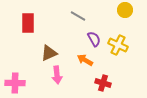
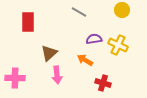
yellow circle: moved 3 px left
gray line: moved 1 px right, 4 px up
red rectangle: moved 1 px up
purple semicircle: rotated 70 degrees counterclockwise
brown triangle: rotated 18 degrees counterclockwise
pink cross: moved 5 px up
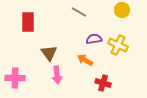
brown triangle: rotated 24 degrees counterclockwise
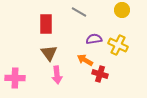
red rectangle: moved 18 px right, 2 px down
red cross: moved 3 px left, 9 px up
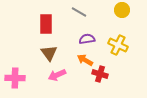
purple semicircle: moved 7 px left
pink arrow: rotated 72 degrees clockwise
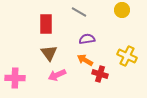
yellow cross: moved 9 px right, 11 px down
